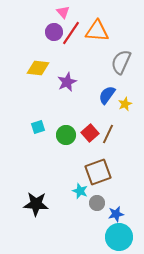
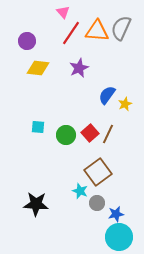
purple circle: moved 27 px left, 9 px down
gray semicircle: moved 34 px up
purple star: moved 12 px right, 14 px up
cyan square: rotated 24 degrees clockwise
brown square: rotated 16 degrees counterclockwise
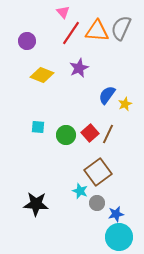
yellow diamond: moved 4 px right, 7 px down; rotated 15 degrees clockwise
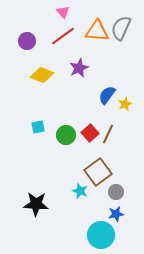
red line: moved 8 px left, 3 px down; rotated 20 degrees clockwise
cyan square: rotated 16 degrees counterclockwise
gray circle: moved 19 px right, 11 px up
cyan circle: moved 18 px left, 2 px up
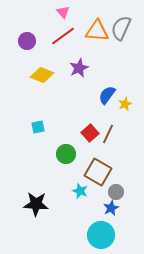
green circle: moved 19 px down
brown square: rotated 24 degrees counterclockwise
blue star: moved 5 px left, 6 px up; rotated 14 degrees counterclockwise
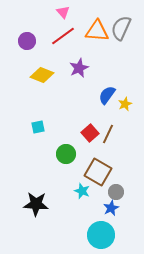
cyan star: moved 2 px right
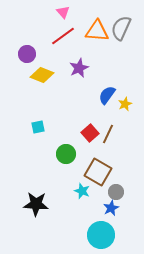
purple circle: moved 13 px down
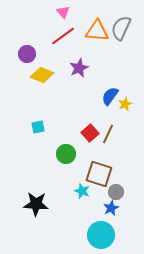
blue semicircle: moved 3 px right, 1 px down
brown square: moved 1 px right, 2 px down; rotated 12 degrees counterclockwise
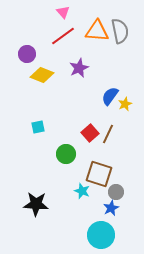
gray semicircle: moved 1 px left, 3 px down; rotated 145 degrees clockwise
